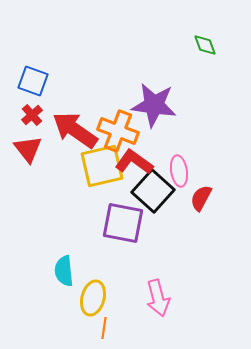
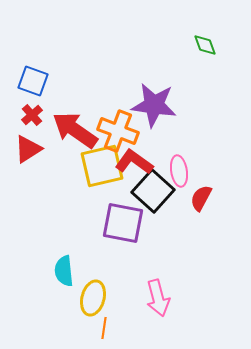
red triangle: rotated 36 degrees clockwise
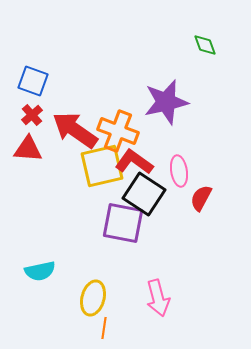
purple star: moved 12 px right, 3 px up; rotated 21 degrees counterclockwise
red triangle: rotated 36 degrees clockwise
black square: moved 9 px left, 3 px down; rotated 9 degrees counterclockwise
cyan semicircle: moved 24 px left; rotated 96 degrees counterclockwise
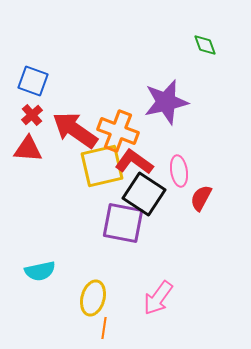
pink arrow: rotated 51 degrees clockwise
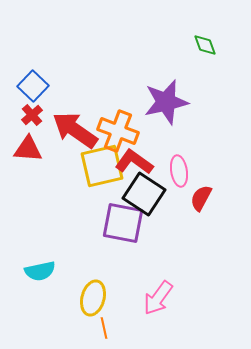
blue square: moved 5 px down; rotated 24 degrees clockwise
orange line: rotated 20 degrees counterclockwise
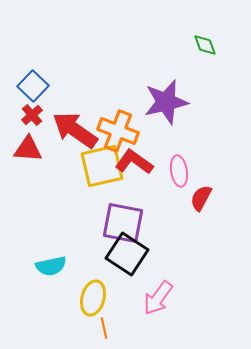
black square: moved 17 px left, 60 px down
cyan semicircle: moved 11 px right, 5 px up
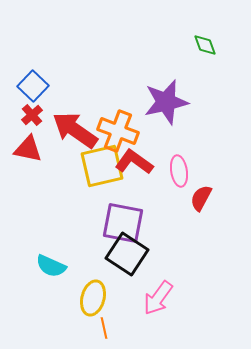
red triangle: rotated 8 degrees clockwise
cyan semicircle: rotated 36 degrees clockwise
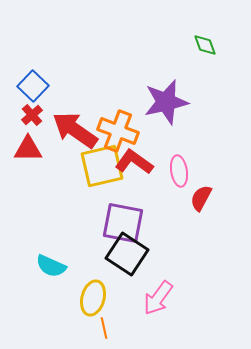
red triangle: rotated 12 degrees counterclockwise
